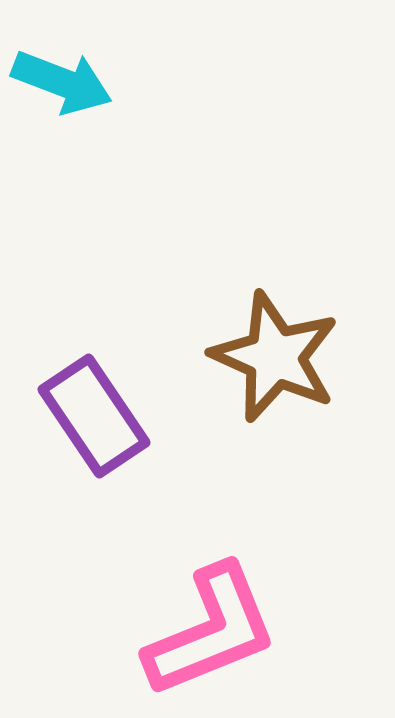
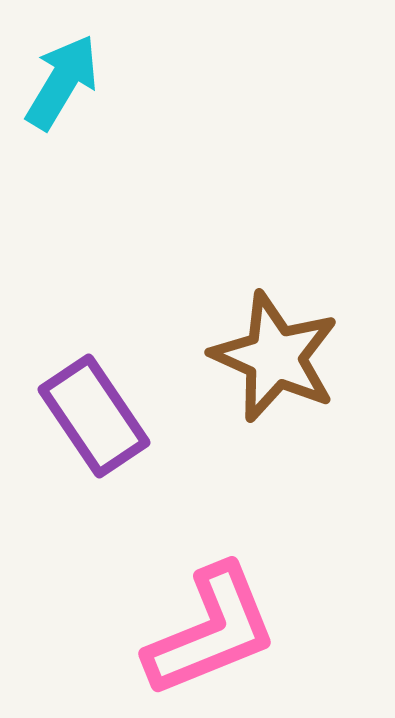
cyan arrow: rotated 80 degrees counterclockwise
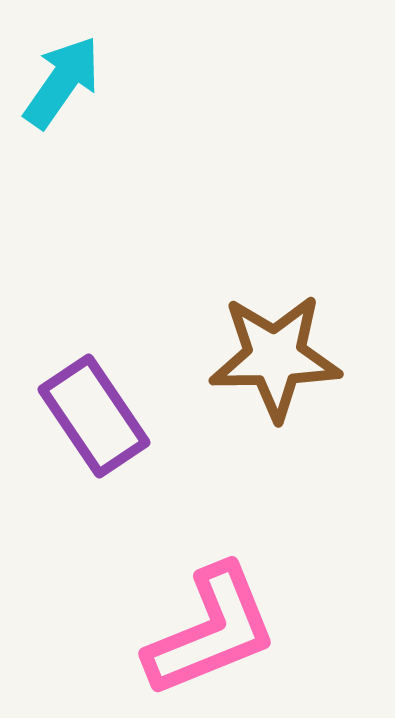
cyan arrow: rotated 4 degrees clockwise
brown star: rotated 25 degrees counterclockwise
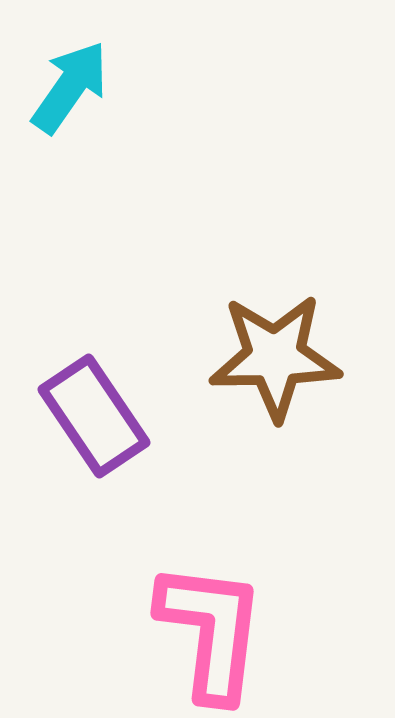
cyan arrow: moved 8 px right, 5 px down
pink L-shape: rotated 61 degrees counterclockwise
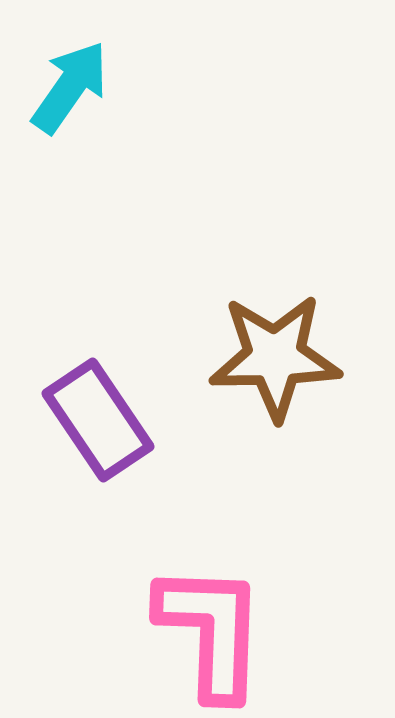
purple rectangle: moved 4 px right, 4 px down
pink L-shape: rotated 5 degrees counterclockwise
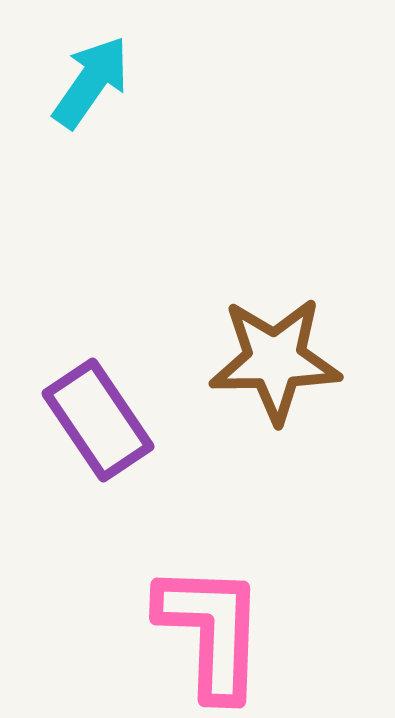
cyan arrow: moved 21 px right, 5 px up
brown star: moved 3 px down
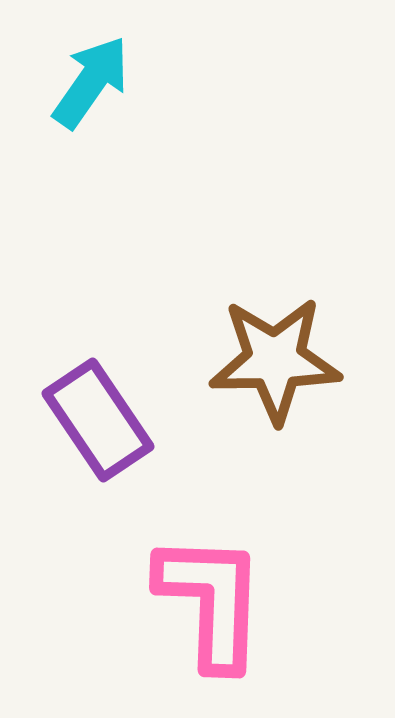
pink L-shape: moved 30 px up
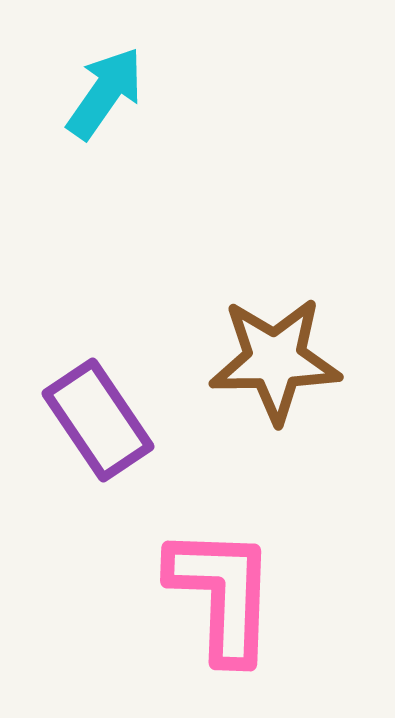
cyan arrow: moved 14 px right, 11 px down
pink L-shape: moved 11 px right, 7 px up
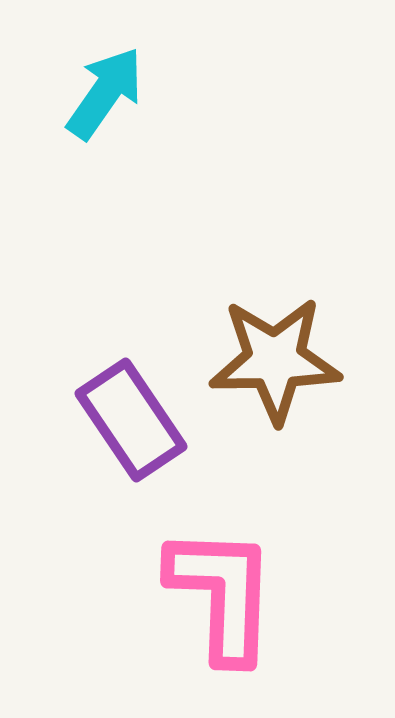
purple rectangle: moved 33 px right
